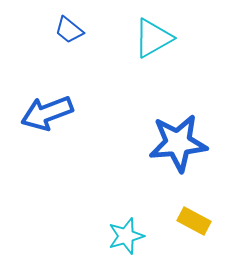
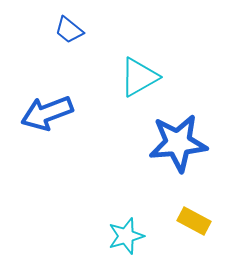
cyan triangle: moved 14 px left, 39 px down
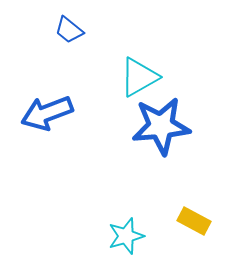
blue star: moved 17 px left, 17 px up
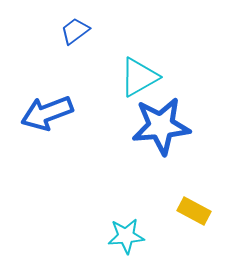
blue trapezoid: moved 6 px right, 1 px down; rotated 104 degrees clockwise
yellow rectangle: moved 10 px up
cyan star: rotated 12 degrees clockwise
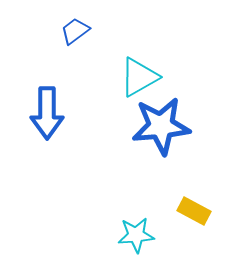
blue arrow: rotated 69 degrees counterclockwise
cyan star: moved 10 px right, 1 px up
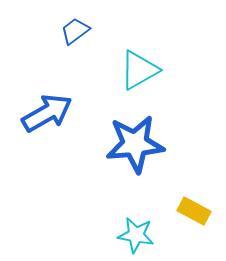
cyan triangle: moved 7 px up
blue arrow: rotated 120 degrees counterclockwise
blue star: moved 26 px left, 18 px down
cyan star: rotated 15 degrees clockwise
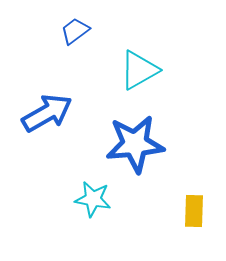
yellow rectangle: rotated 64 degrees clockwise
cyan star: moved 43 px left, 36 px up
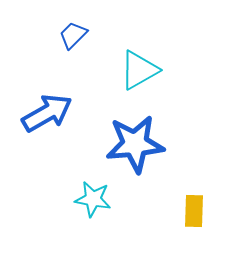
blue trapezoid: moved 2 px left, 4 px down; rotated 8 degrees counterclockwise
